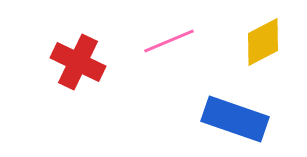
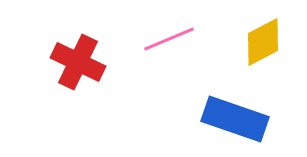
pink line: moved 2 px up
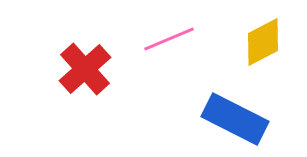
red cross: moved 7 px right, 7 px down; rotated 22 degrees clockwise
blue rectangle: rotated 8 degrees clockwise
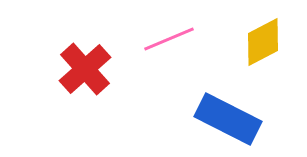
blue rectangle: moved 7 px left
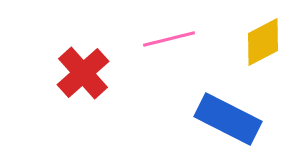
pink line: rotated 9 degrees clockwise
red cross: moved 2 px left, 4 px down
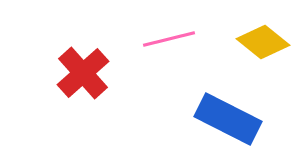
yellow diamond: rotated 66 degrees clockwise
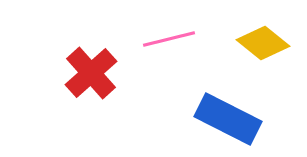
yellow diamond: moved 1 px down
red cross: moved 8 px right
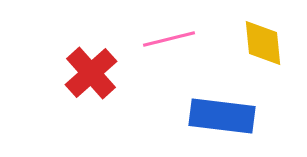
yellow diamond: rotated 45 degrees clockwise
blue rectangle: moved 6 px left, 3 px up; rotated 20 degrees counterclockwise
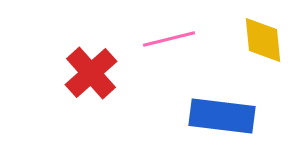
yellow diamond: moved 3 px up
